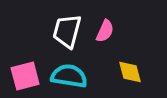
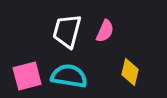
yellow diamond: rotated 28 degrees clockwise
pink square: moved 2 px right
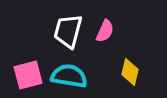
white trapezoid: moved 1 px right
pink square: moved 1 px right, 1 px up
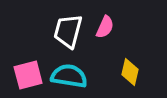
pink semicircle: moved 4 px up
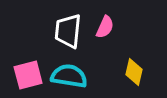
white trapezoid: rotated 9 degrees counterclockwise
yellow diamond: moved 4 px right
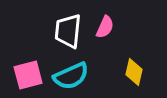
cyan semicircle: moved 2 px right; rotated 147 degrees clockwise
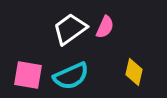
white trapezoid: moved 2 px right, 2 px up; rotated 48 degrees clockwise
pink square: rotated 24 degrees clockwise
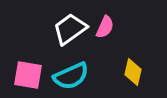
yellow diamond: moved 1 px left
